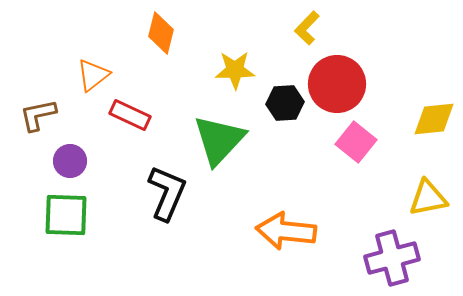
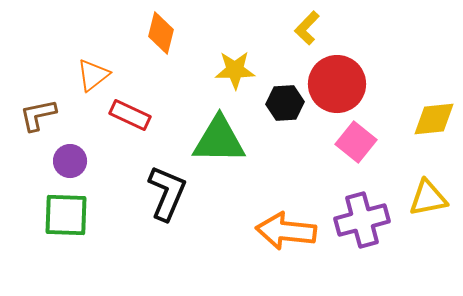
green triangle: rotated 48 degrees clockwise
purple cross: moved 30 px left, 38 px up
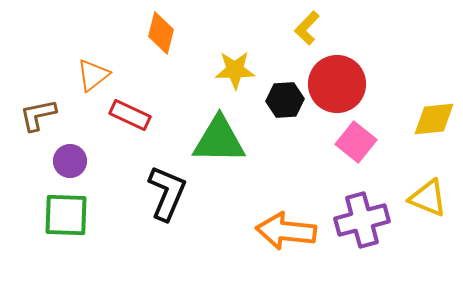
black hexagon: moved 3 px up
yellow triangle: rotated 33 degrees clockwise
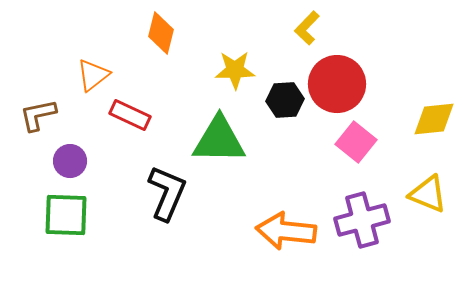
yellow triangle: moved 4 px up
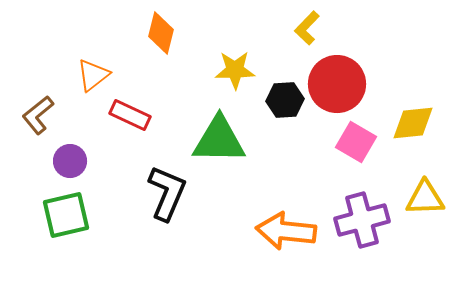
brown L-shape: rotated 27 degrees counterclockwise
yellow diamond: moved 21 px left, 4 px down
pink square: rotated 9 degrees counterclockwise
yellow triangle: moved 3 px left, 4 px down; rotated 24 degrees counterclockwise
green square: rotated 15 degrees counterclockwise
